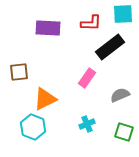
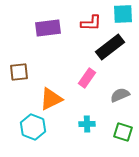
purple rectangle: rotated 10 degrees counterclockwise
orange triangle: moved 6 px right
cyan cross: rotated 21 degrees clockwise
green square: moved 1 px left
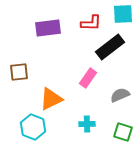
pink rectangle: moved 1 px right
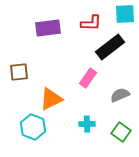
cyan square: moved 2 px right
green square: moved 2 px left; rotated 18 degrees clockwise
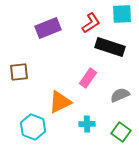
cyan square: moved 3 px left
red L-shape: rotated 35 degrees counterclockwise
purple rectangle: rotated 15 degrees counterclockwise
black rectangle: rotated 56 degrees clockwise
orange triangle: moved 9 px right, 3 px down
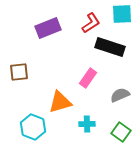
orange triangle: rotated 10 degrees clockwise
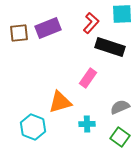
red L-shape: rotated 15 degrees counterclockwise
brown square: moved 39 px up
gray semicircle: moved 12 px down
green square: moved 1 px left, 5 px down
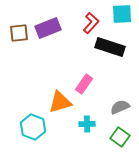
pink rectangle: moved 4 px left, 6 px down
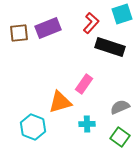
cyan square: rotated 15 degrees counterclockwise
